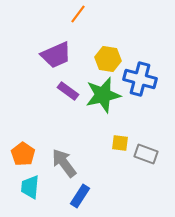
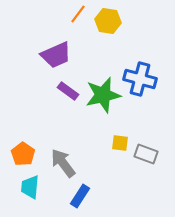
yellow hexagon: moved 38 px up
gray arrow: moved 1 px left
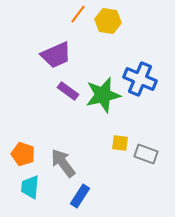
blue cross: rotated 8 degrees clockwise
orange pentagon: rotated 15 degrees counterclockwise
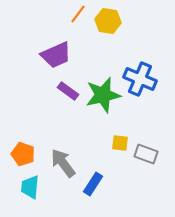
blue rectangle: moved 13 px right, 12 px up
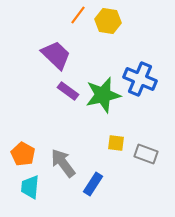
orange line: moved 1 px down
purple trapezoid: rotated 112 degrees counterclockwise
yellow square: moved 4 px left
orange pentagon: rotated 10 degrees clockwise
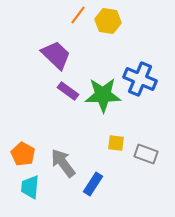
green star: rotated 12 degrees clockwise
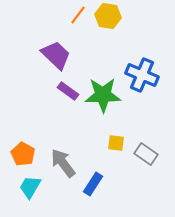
yellow hexagon: moved 5 px up
blue cross: moved 2 px right, 4 px up
gray rectangle: rotated 15 degrees clockwise
cyan trapezoid: rotated 25 degrees clockwise
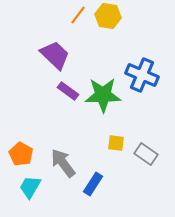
purple trapezoid: moved 1 px left
orange pentagon: moved 2 px left
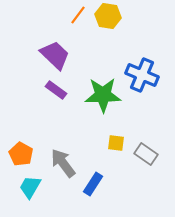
purple rectangle: moved 12 px left, 1 px up
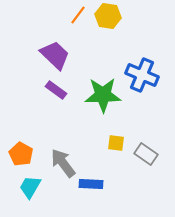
blue rectangle: moved 2 px left; rotated 60 degrees clockwise
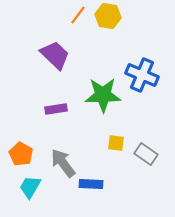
purple rectangle: moved 19 px down; rotated 45 degrees counterclockwise
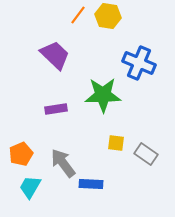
blue cross: moved 3 px left, 12 px up
orange pentagon: rotated 20 degrees clockwise
